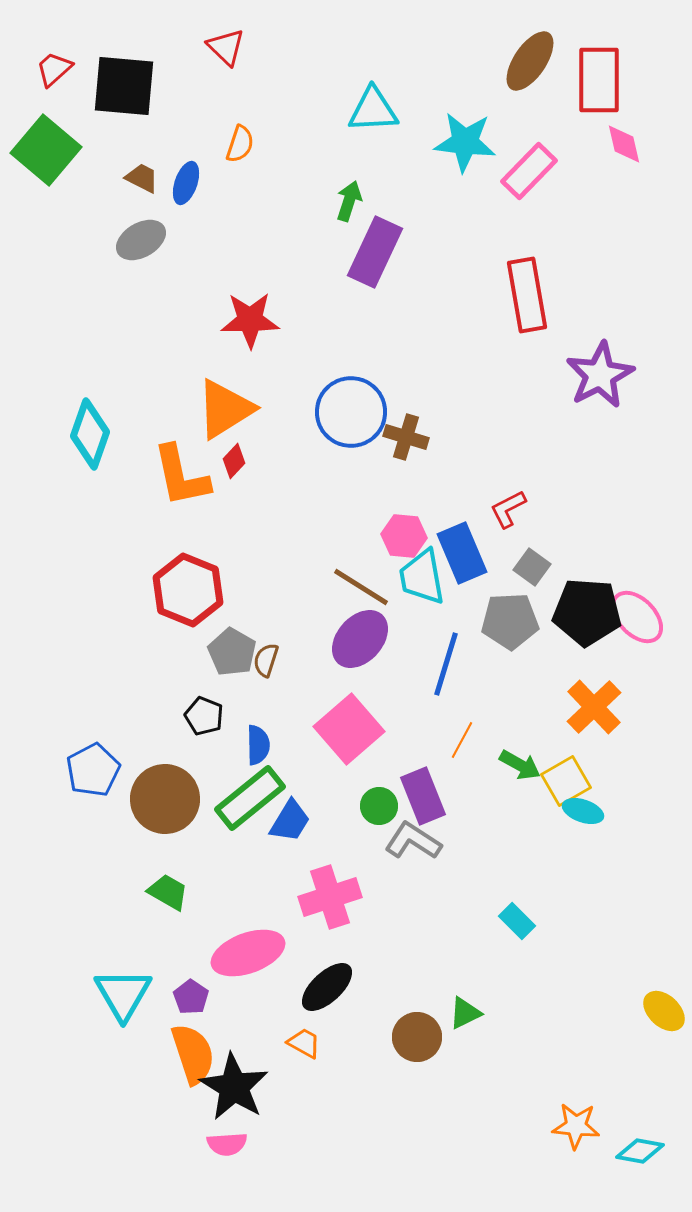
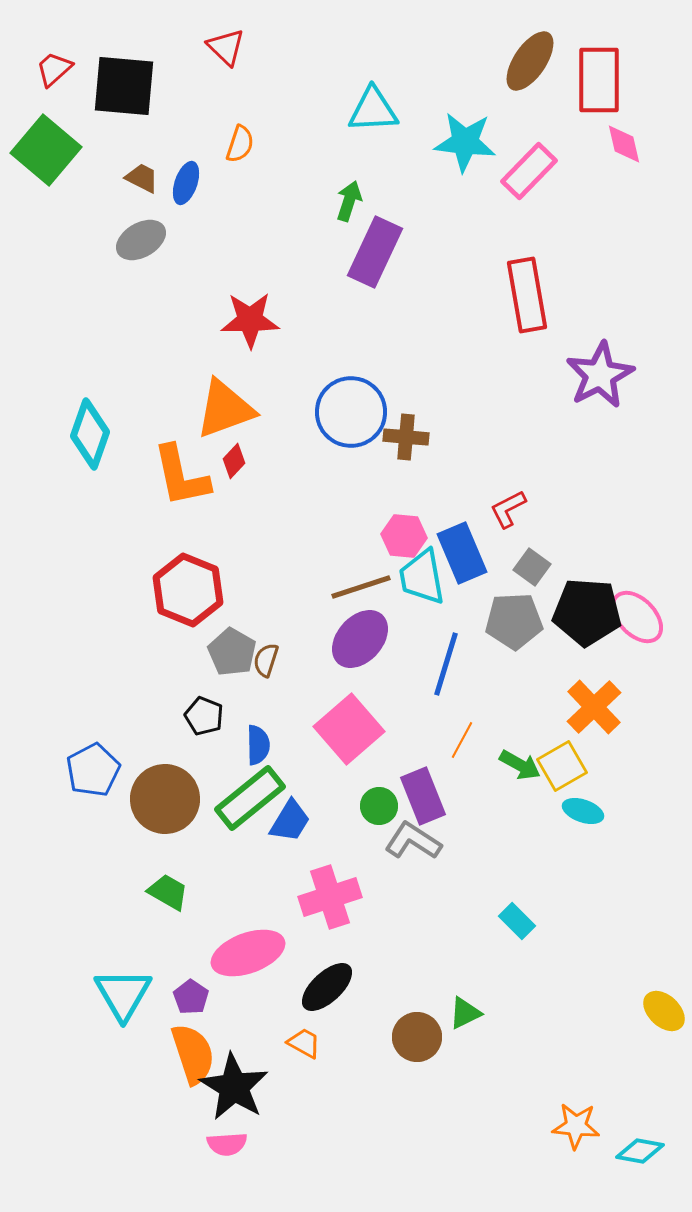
orange triangle at (225, 409): rotated 12 degrees clockwise
brown cross at (406, 437): rotated 12 degrees counterclockwise
brown line at (361, 587): rotated 50 degrees counterclockwise
gray pentagon at (510, 621): moved 4 px right
yellow square at (566, 781): moved 4 px left, 15 px up
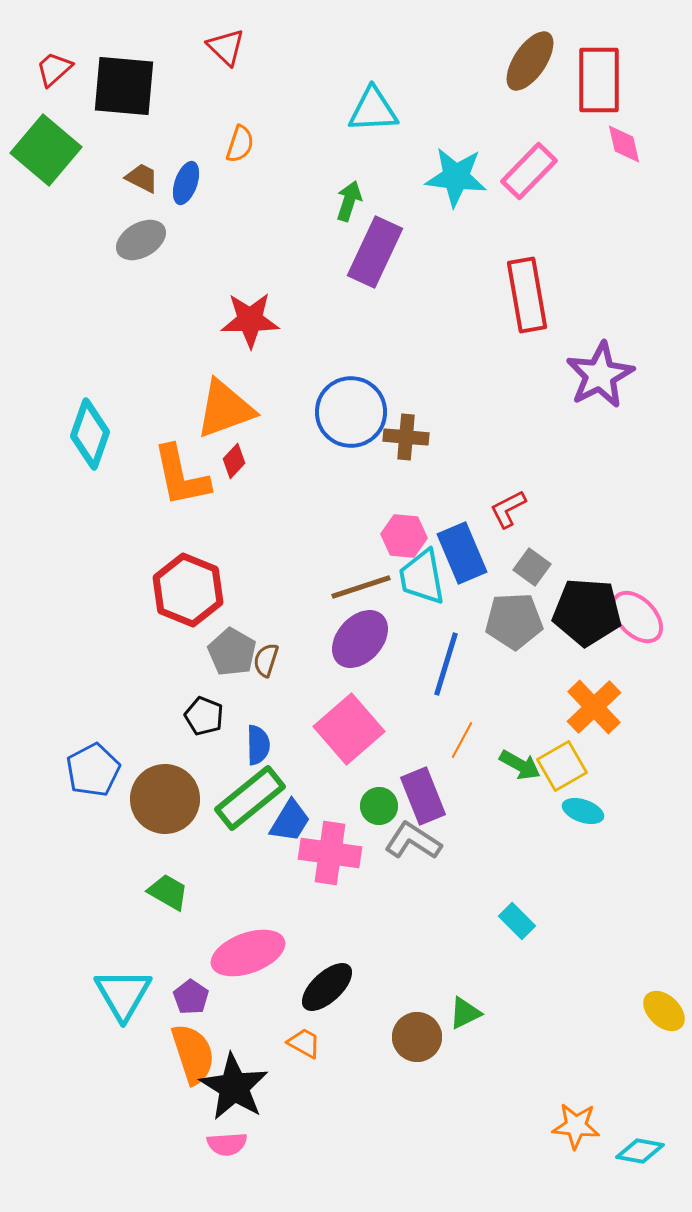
cyan star at (465, 142): moved 9 px left, 35 px down
pink cross at (330, 897): moved 44 px up; rotated 26 degrees clockwise
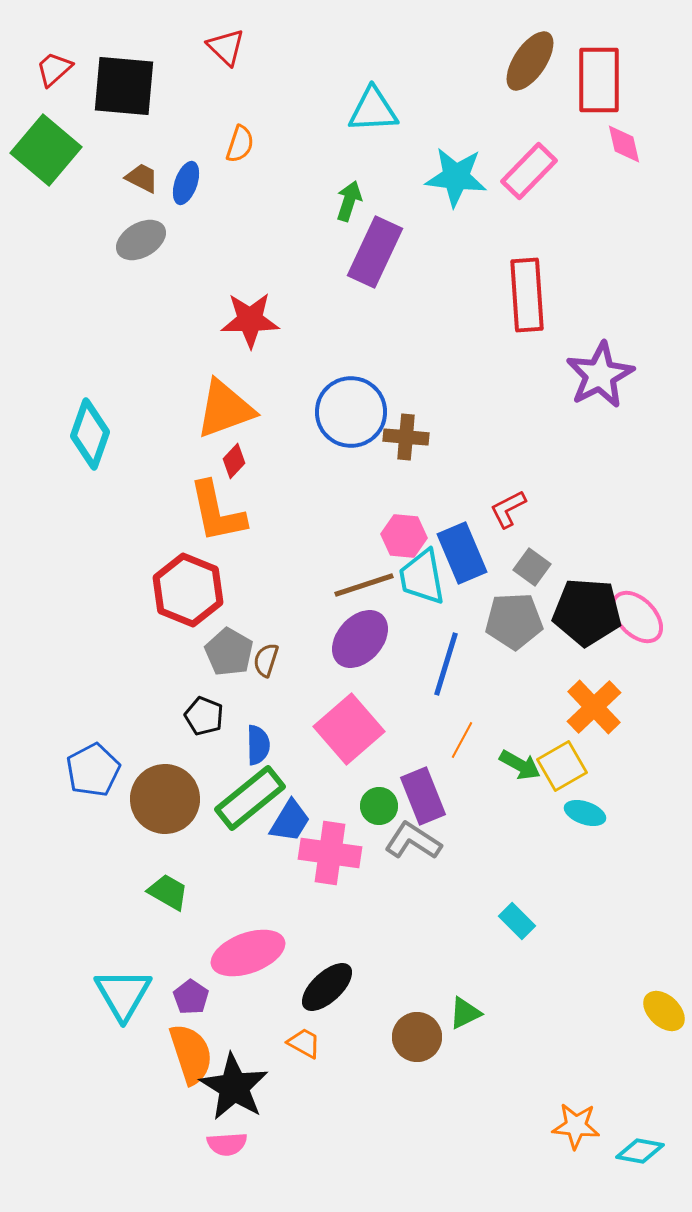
red rectangle at (527, 295): rotated 6 degrees clockwise
orange L-shape at (181, 476): moved 36 px right, 36 px down
brown line at (361, 587): moved 3 px right, 2 px up
gray pentagon at (232, 652): moved 3 px left
cyan ellipse at (583, 811): moved 2 px right, 2 px down
orange semicircle at (193, 1054): moved 2 px left
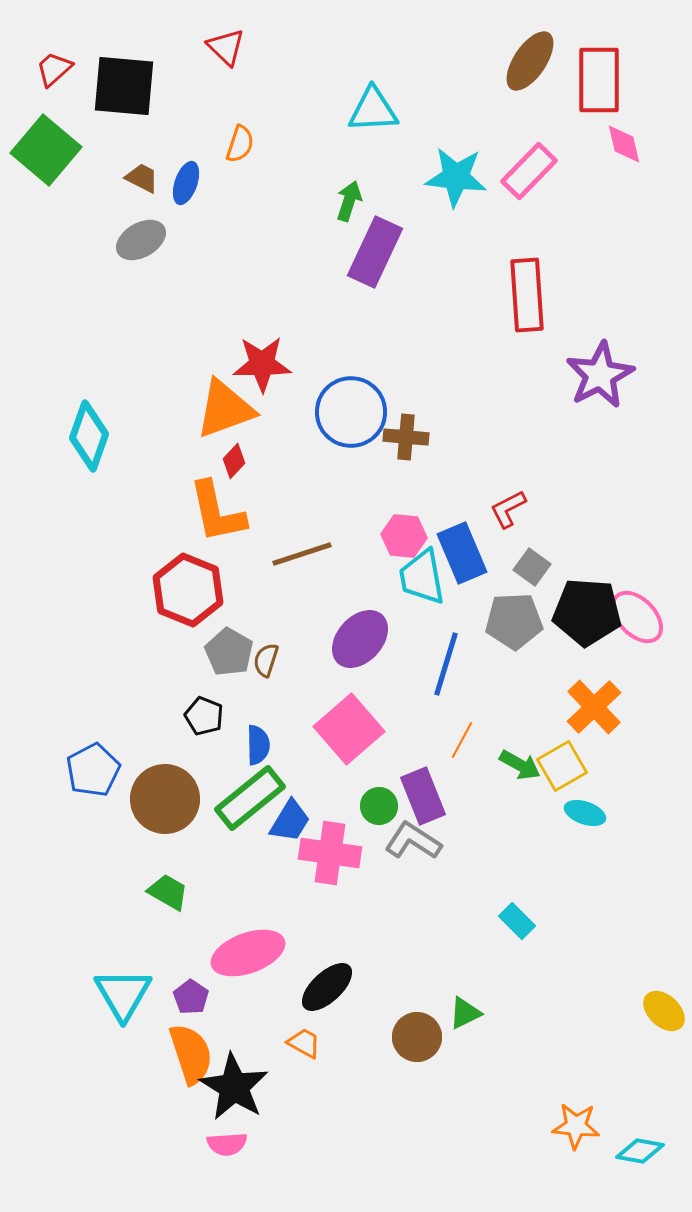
red star at (250, 320): moved 12 px right, 44 px down
cyan diamond at (90, 434): moved 1 px left, 2 px down
brown line at (364, 585): moved 62 px left, 31 px up
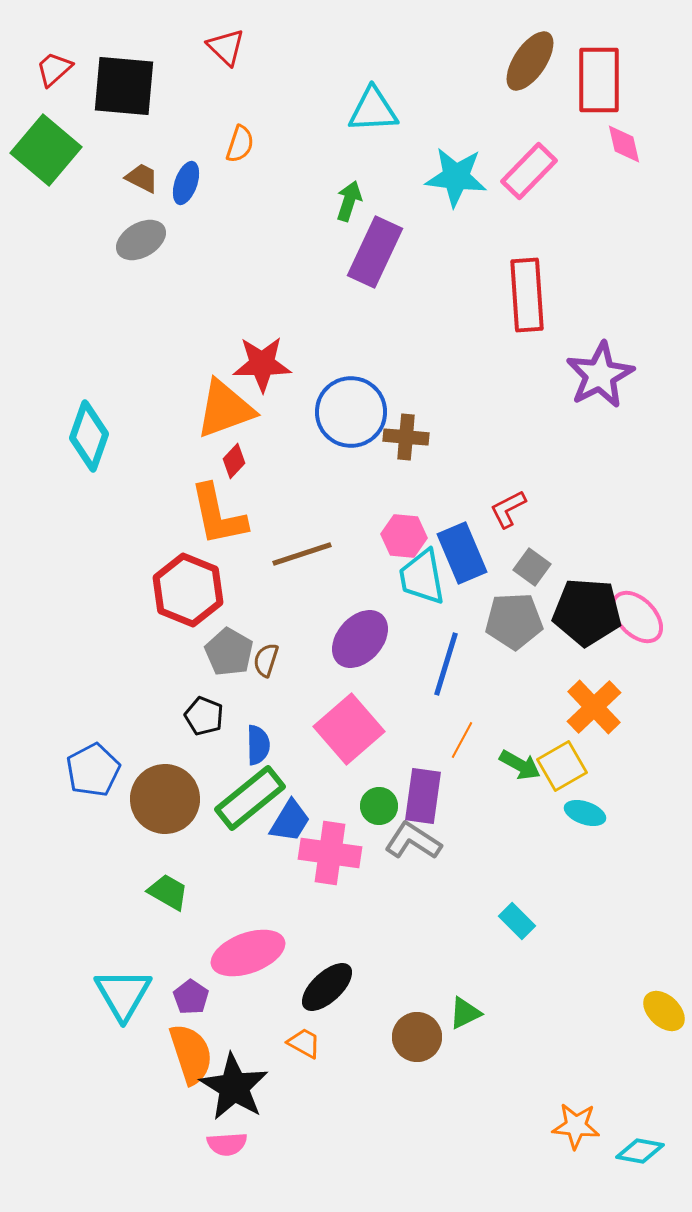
orange L-shape at (217, 512): moved 1 px right, 3 px down
purple rectangle at (423, 796): rotated 30 degrees clockwise
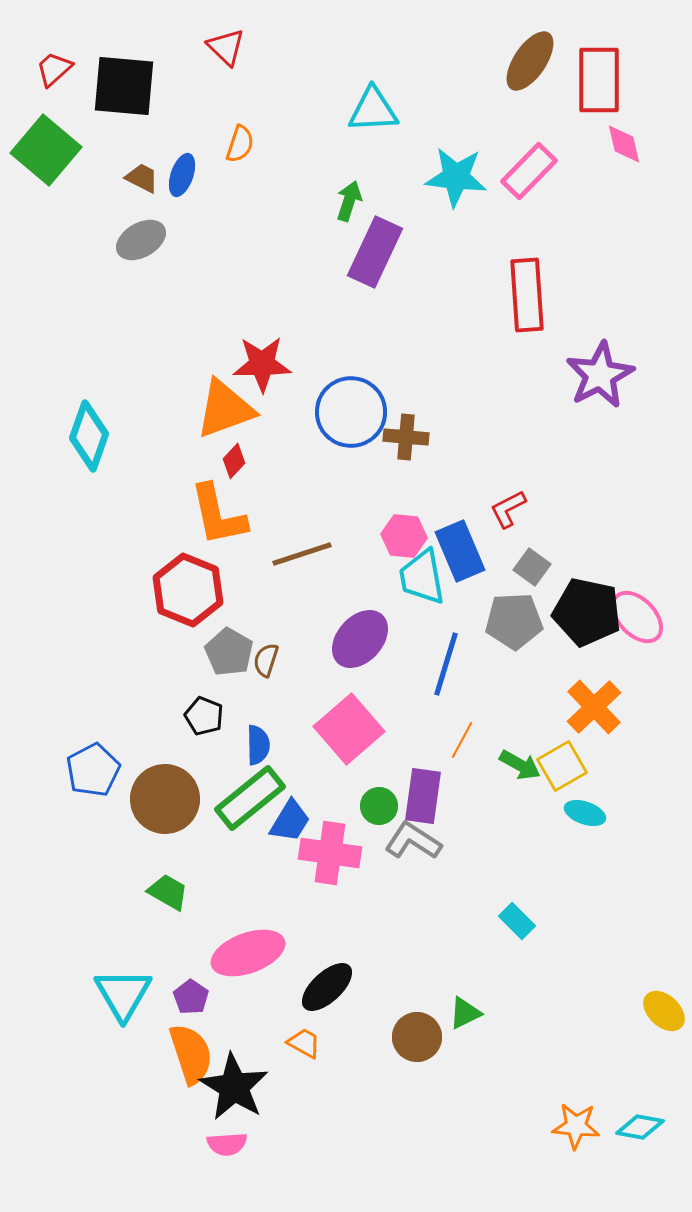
blue ellipse at (186, 183): moved 4 px left, 8 px up
blue rectangle at (462, 553): moved 2 px left, 2 px up
black pentagon at (587, 612): rotated 8 degrees clockwise
cyan diamond at (640, 1151): moved 24 px up
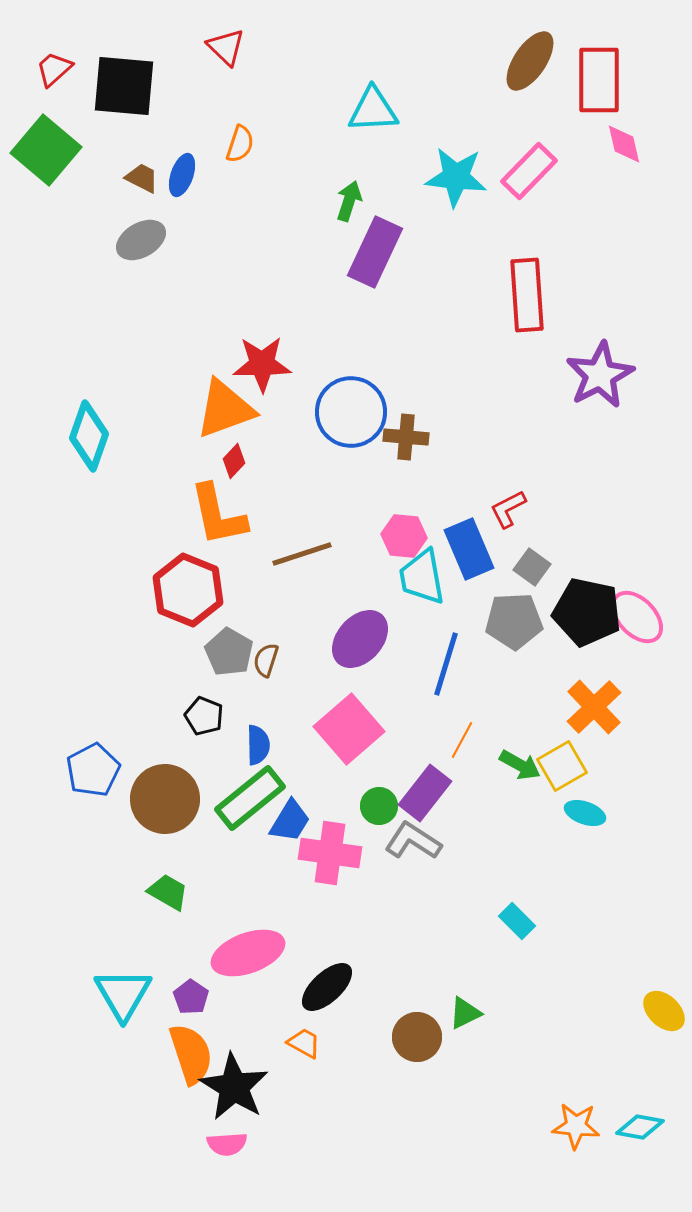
blue rectangle at (460, 551): moved 9 px right, 2 px up
purple rectangle at (423, 796): moved 2 px right, 3 px up; rotated 30 degrees clockwise
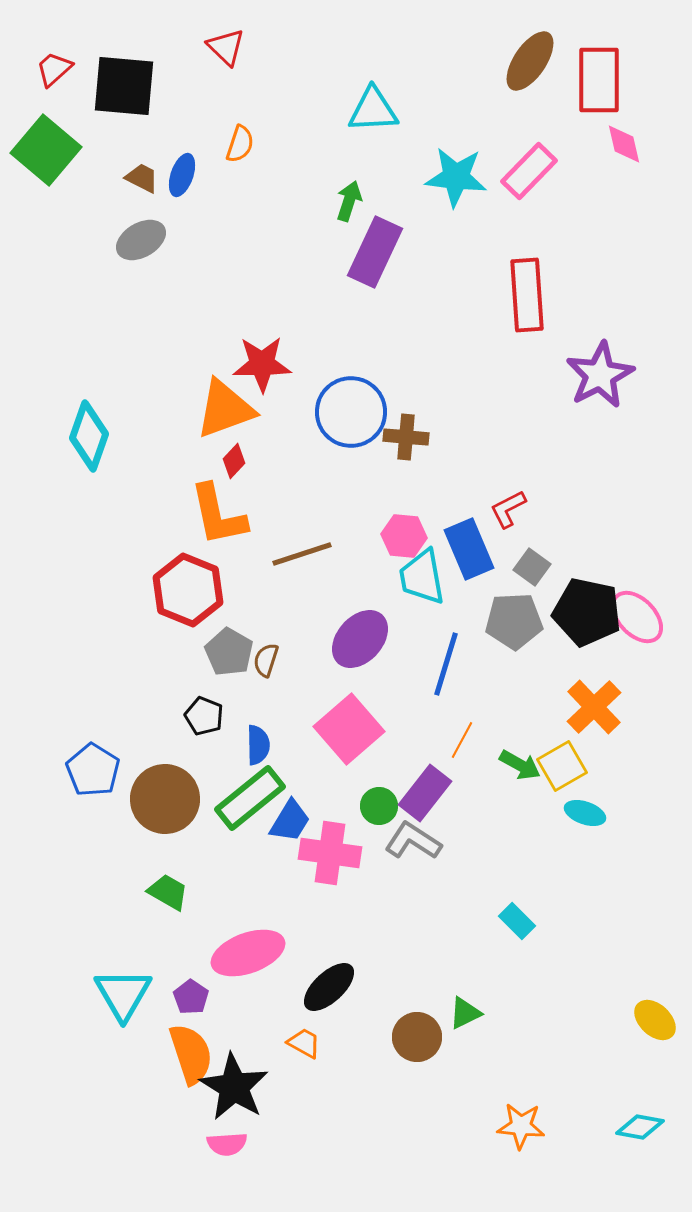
blue pentagon at (93, 770): rotated 12 degrees counterclockwise
black ellipse at (327, 987): moved 2 px right
yellow ellipse at (664, 1011): moved 9 px left, 9 px down
orange star at (576, 1126): moved 55 px left
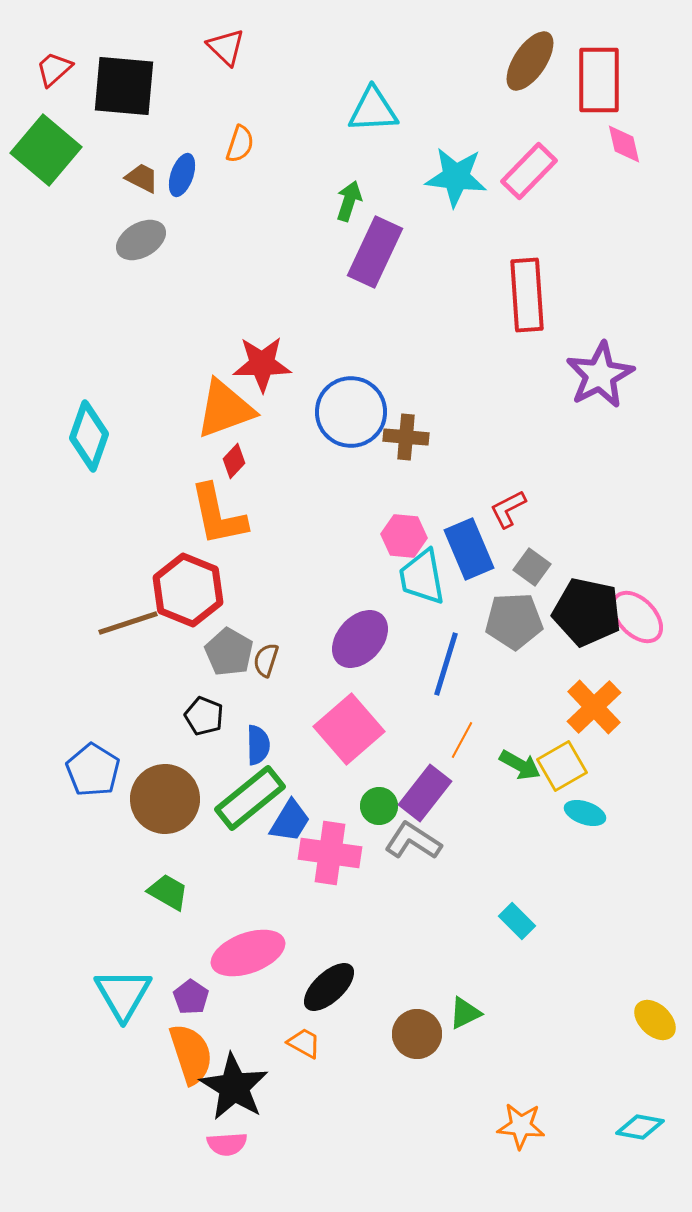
brown line at (302, 554): moved 174 px left, 69 px down
brown circle at (417, 1037): moved 3 px up
